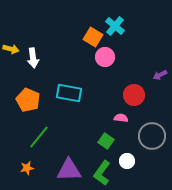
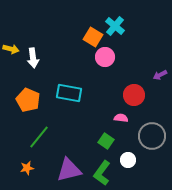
white circle: moved 1 px right, 1 px up
purple triangle: rotated 12 degrees counterclockwise
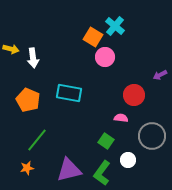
green line: moved 2 px left, 3 px down
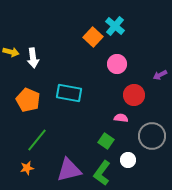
orange square: rotated 12 degrees clockwise
yellow arrow: moved 3 px down
pink circle: moved 12 px right, 7 px down
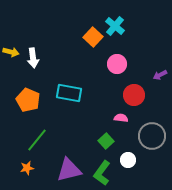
green square: rotated 14 degrees clockwise
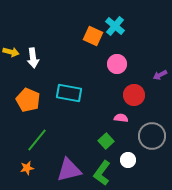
orange square: moved 1 px up; rotated 18 degrees counterclockwise
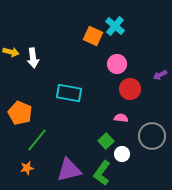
red circle: moved 4 px left, 6 px up
orange pentagon: moved 8 px left, 13 px down
white circle: moved 6 px left, 6 px up
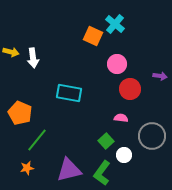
cyan cross: moved 2 px up
purple arrow: moved 1 px down; rotated 144 degrees counterclockwise
white circle: moved 2 px right, 1 px down
